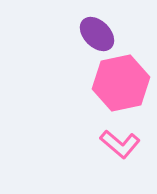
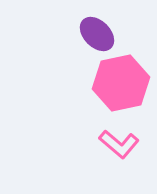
pink L-shape: moved 1 px left
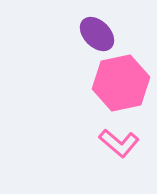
pink L-shape: moved 1 px up
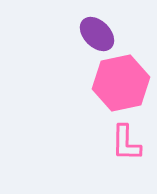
pink L-shape: moved 7 px right; rotated 51 degrees clockwise
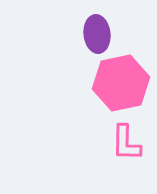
purple ellipse: rotated 39 degrees clockwise
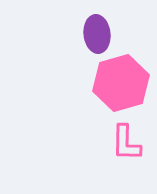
pink hexagon: rotated 4 degrees counterclockwise
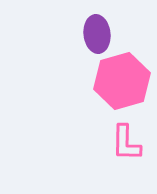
pink hexagon: moved 1 px right, 2 px up
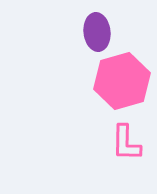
purple ellipse: moved 2 px up
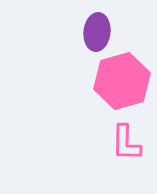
purple ellipse: rotated 12 degrees clockwise
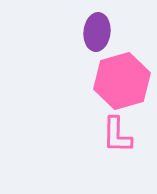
pink L-shape: moved 9 px left, 8 px up
